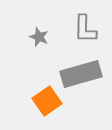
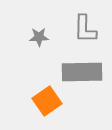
gray star: rotated 24 degrees counterclockwise
gray rectangle: moved 1 px right, 2 px up; rotated 15 degrees clockwise
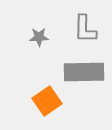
gray rectangle: moved 2 px right
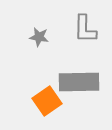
gray star: rotated 12 degrees clockwise
gray rectangle: moved 5 px left, 10 px down
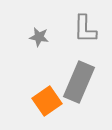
gray rectangle: rotated 66 degrees counterclockwise
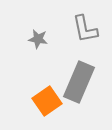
gray L-shape: rotated 12 degrees counterclockwise
gray star: moved 1 px left, 2 px down
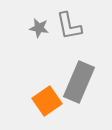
gray L-shape: moved 16 px left, 3 px up
gray star: moved 1 px right, 11 px up
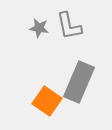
orange square: rotated 20 degrees counterclockwise
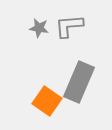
gray L-shape: rotated 96 degrees clockwise
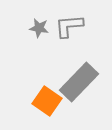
gray rectangle: rotated 21 degrees clockwise
